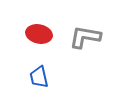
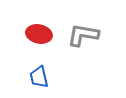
gray L-shape: moved 2 px left, 2 px up
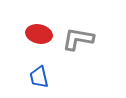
gray L-shape: moved 5 px left, 4 px down
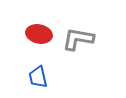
blue trapezoid: moved 1 px left
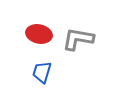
blue trapezoid: moved 4 px right, 5 px up; rotated 30 degrees clockwise
